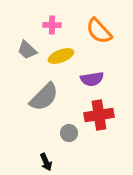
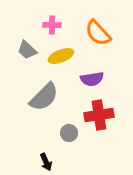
orange semicircle: moved 1 px left, 2 px down
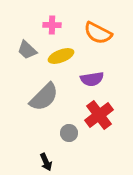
orange semicircle: rotated 20 degrees counterclockwise
red cross: rotated 28 degrees counterclockwise
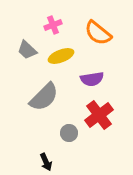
pink cross: moved 1 px right; rotated 24 degrees counterclockwise
orange semicircle: rotated 12 degrees clockwise
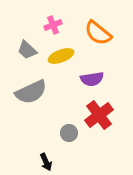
gray semicircle: moved 13 px left, 5 px up; rotated 20 degrees clockwise
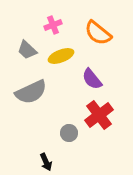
purple semicircle: rotated 60 degrees clockwise
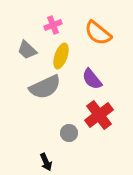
yellow ellipse: rotated 50 degrees counterclockwise
gray semicircle: moved 14 px right, 5 px up
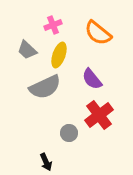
yellow ellipse: moved 2 px left, 1 px up
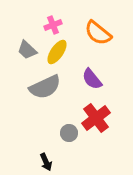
yellow ellipse: moved 2 px left, 3 px up; rotated 15 degrees clockwise
red cross: moved 3 px left, 3 px down
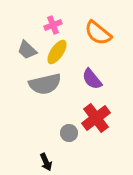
gray semicircle: moved 3 px up; rotated 12 degrees clockwise
